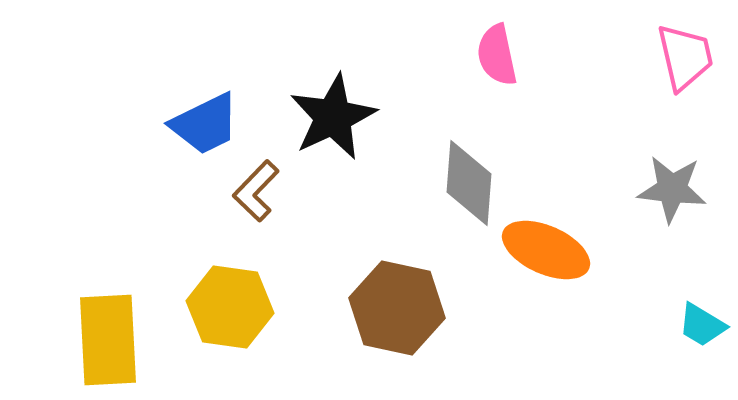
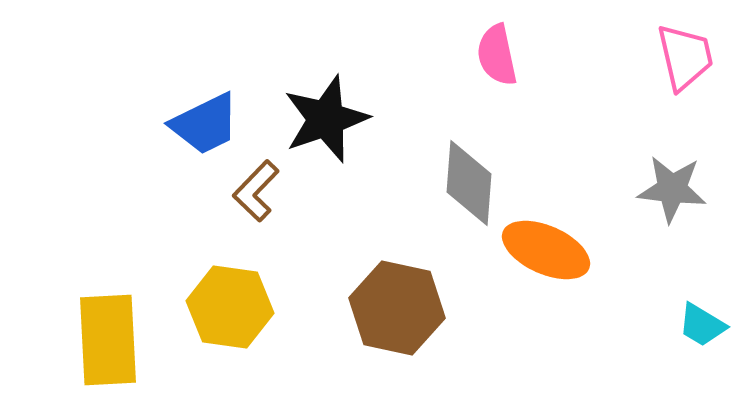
black star: moved 7 px left, 2 px down; rotated 6 degrees clockwise
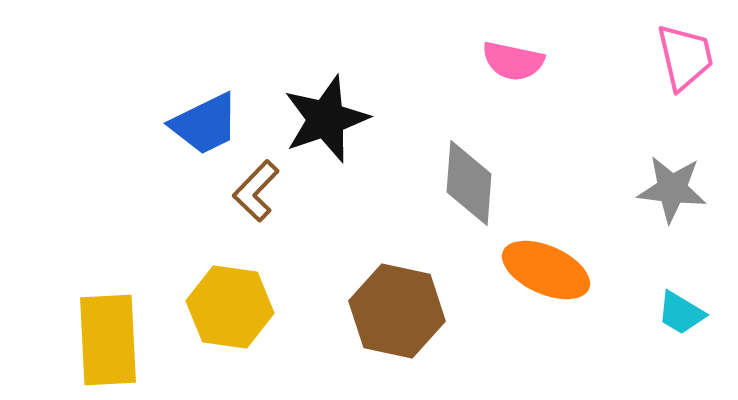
pink semicircle: moved 16 px right, 6 px down; rotated 66 degrees counterclockwise
orange ellipse: moved 20 px down
brown hexagon: moved 3 px down
cyan trapezoid: moved 21 px left, 12 px up
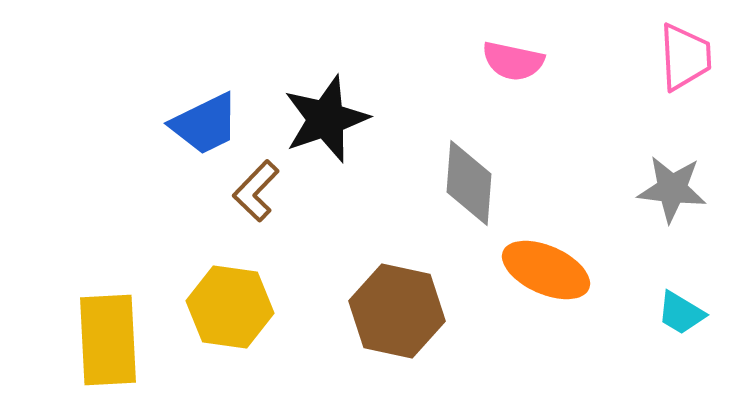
pink trapezoid: rotated 10 degrees clockwise
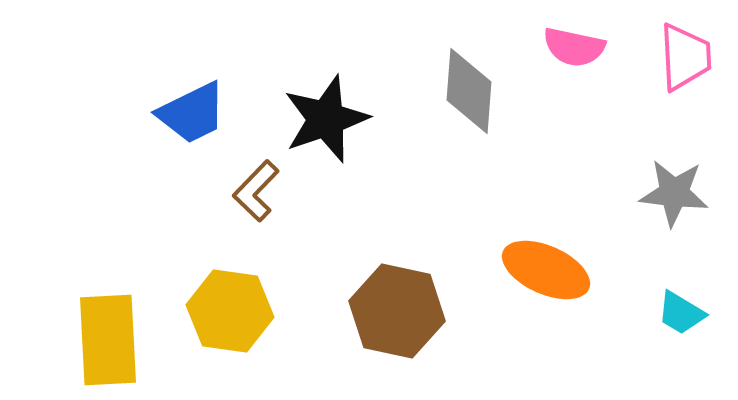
pink semicircle: moved 61 px right, 14 px up
blue trapezoid: moved 13 px left, 11 px up
gray diamond: moved 92 px up
gray star: moved 2 px right, 4 px down
yellow hexagon: moved 4 px down
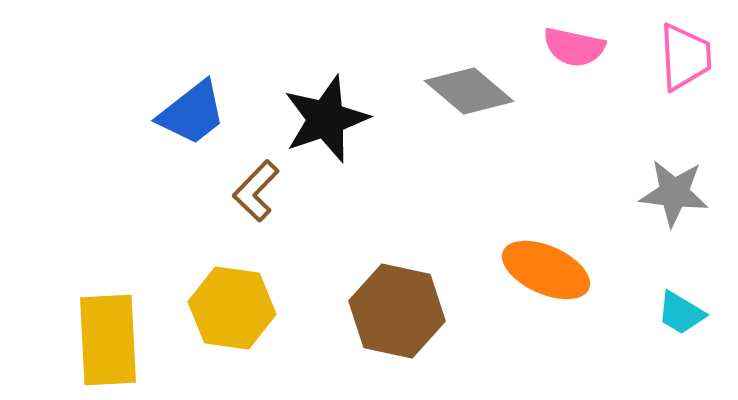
gray diamond: rotated 54 degrees counterclockwise
blue trapezoid: rotated 12 degrees counterclockwise
yellow hexagon: moved 2 px right, 3 px up
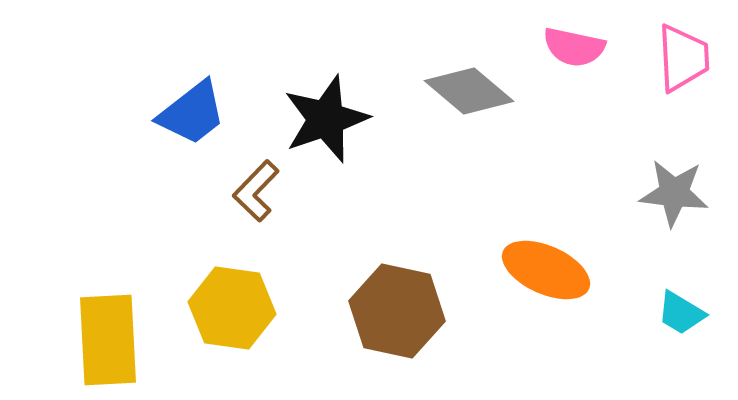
pink trapezoid: moved 2 px left, 1 px down
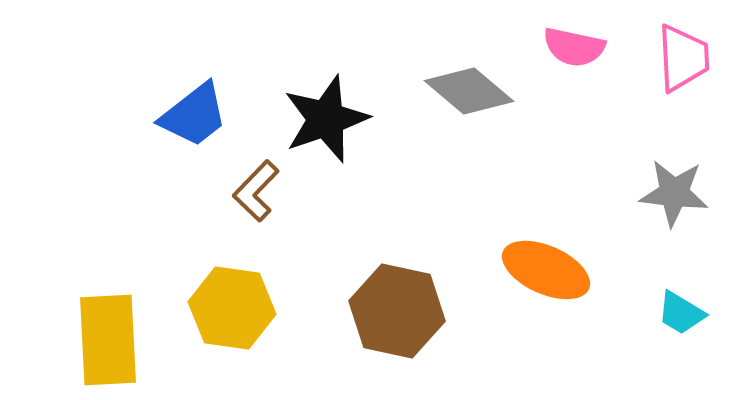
blue trapezoid: moved 2 px right, 2 px down
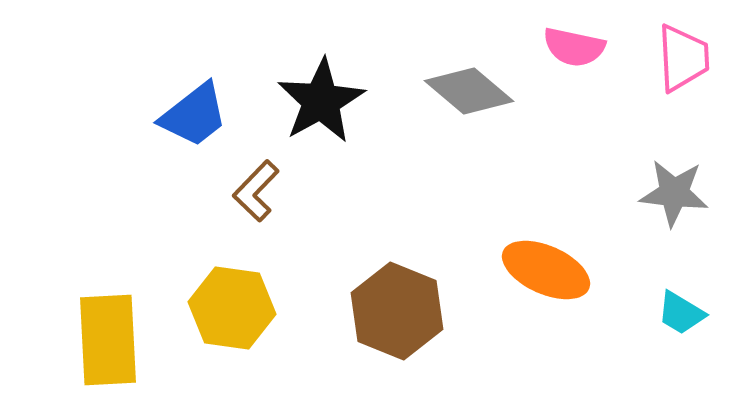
black star: moved 5 px left, 18 px up; rotated 10 degrees counterclockwise
brown hexagon: rotated 10 degrees clockwise
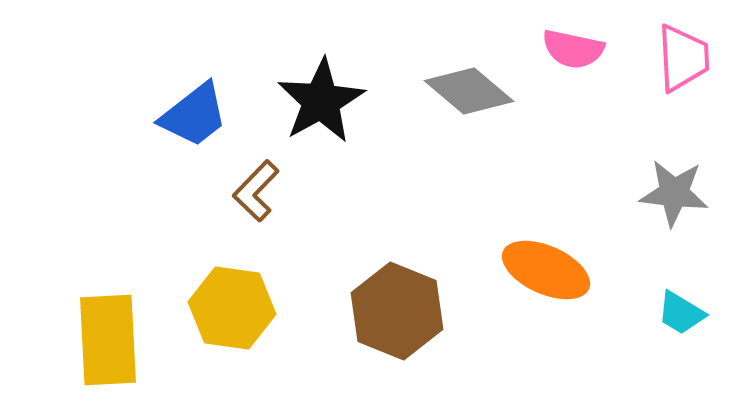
pink semicircle: moved 1 px left, 2 px down
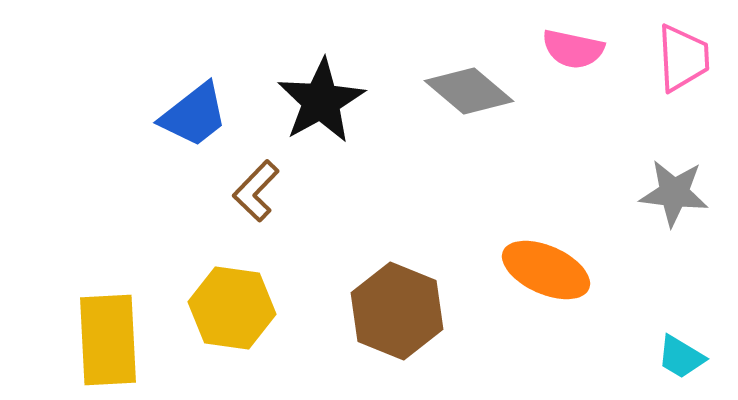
cyan trapezoid: moved 44 px down
